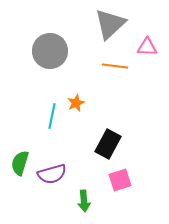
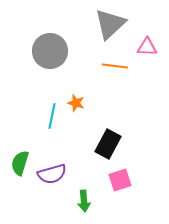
orange star: rotated 30 degrees counterclockwise
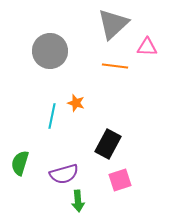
gray triangle: moved 3 px right
purple semicircle: moved 12 px right
green arrow: moved 6 px left
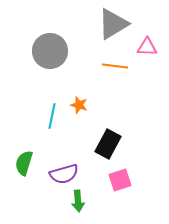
gray triangle: rotated 12 degrees clockwise
orange star: moved 3 px right, 2 px down
green semicircle: moved 4 px right
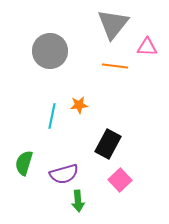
gray triangle: rotated 20 degrees counterclockwise
orange star: rotated 24 degrees counterclockwise
pink square: rotated 25 degrees counterclockwise
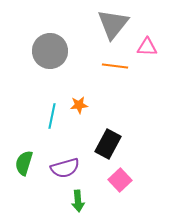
purple semicircle: moved 1 px right, 6 px up
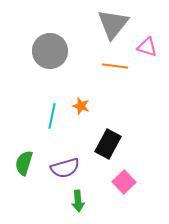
pink triangle: rotated 15 degrees clockwise
orange star: moved 2 px right, 1 px down; rotated 24 degrees clockwise
pink square: moved 4 px right, 2 px down
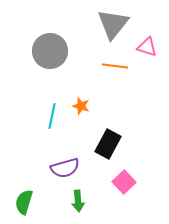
green semicircle: moved 39 px down
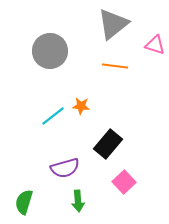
gray triangle: rotated 12 degrees clockwise
pink triangle: moved 8 px right, 2 px up
orange star: rotated 12 degrees counterclockwise
cyan line: moved 1 px right; rotated 40 degrees clockwise
black rectangle: rotated 12 degrees clockwise
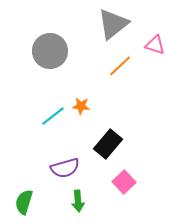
orange line: moved 5 px right; rotated 50 degrees counterclockwise
